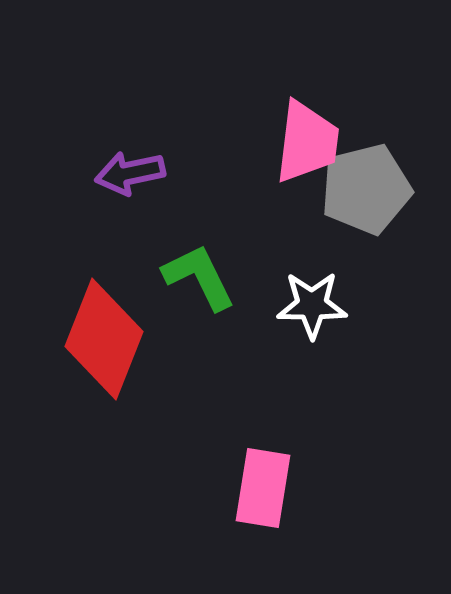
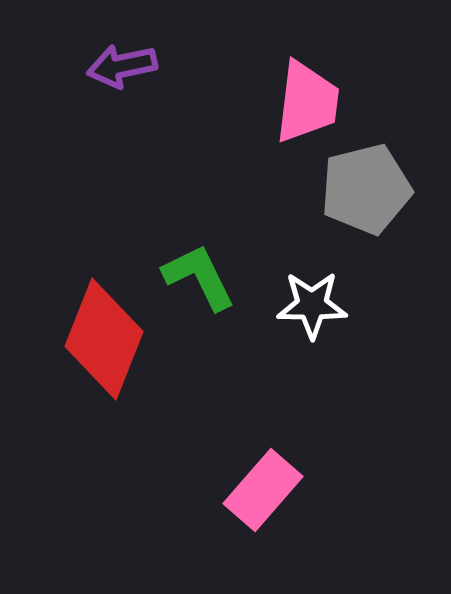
pink trapezoid: moved 40 px up
purple arrow: moved 8 px left, 107 px up
pink rectangle: moved 2 px down; rotated 32 degrees clockwise
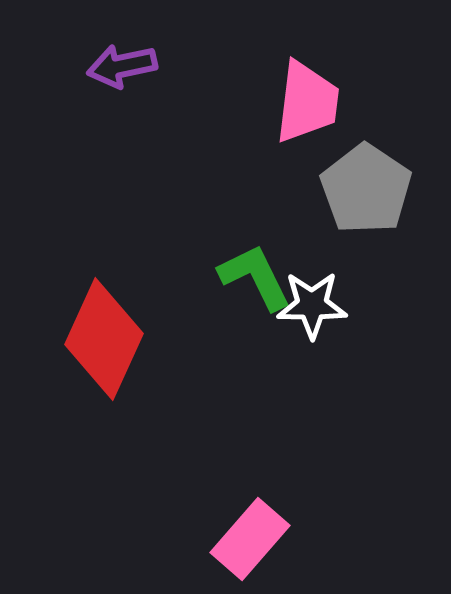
gray pentagon: rotated 24 degrees counterclockwise
green L-shape: moved 56 px right
red diamond: rotated 3 degrees clockwise
pink rectangle: moved 13 px left, 49 px down
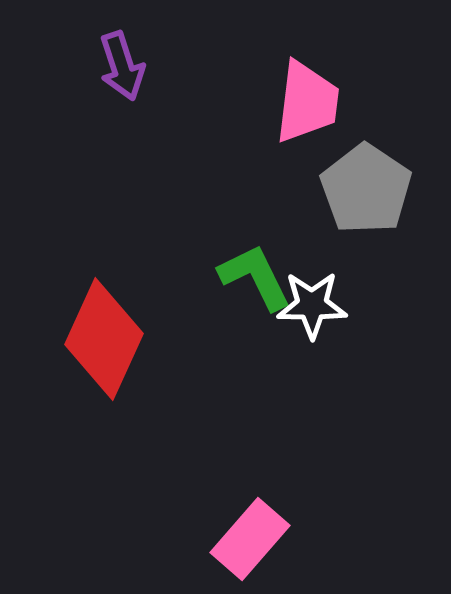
purple arrow: rotated 96 degrees counterclockwise
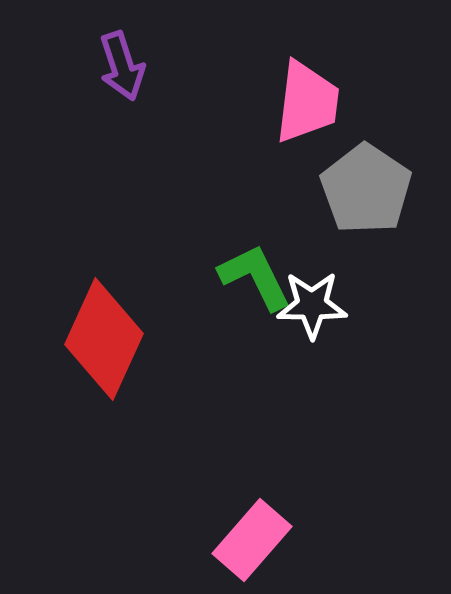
pink rectangle: moved 2 px right, 1 px down
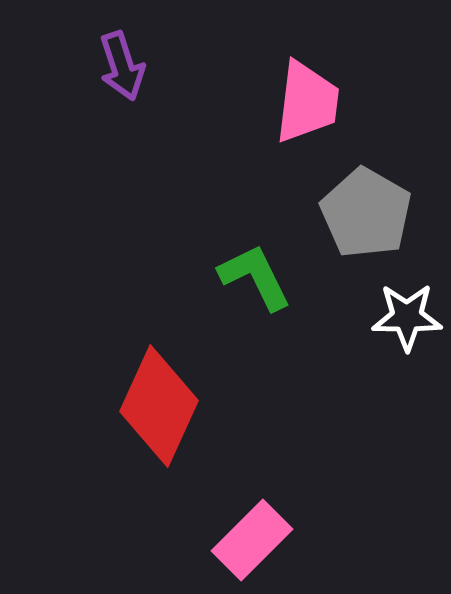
gray pentagon: moved 24 px down; rotated 4 degrees counterclockwise
white star: moved 95 px right, 12 px down
red diamond: moved 55 px right, 67 px down
pink rectangle: rotated 4 degrees clockwise
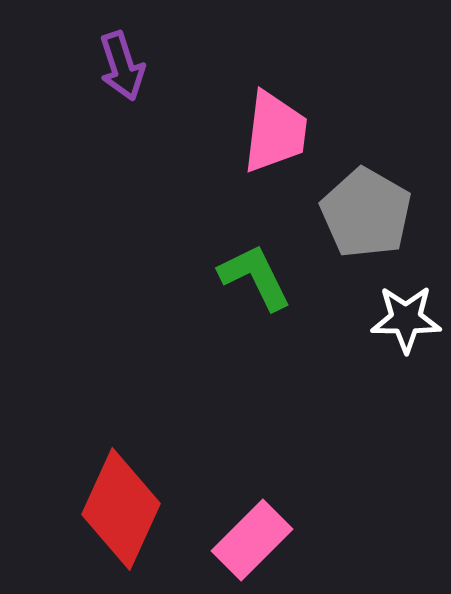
pink trapezoid: moved 32 px left, 30 px down
white star: moved 1 px left, 2 px down
red diamond: moved 38 px left, 103 px down
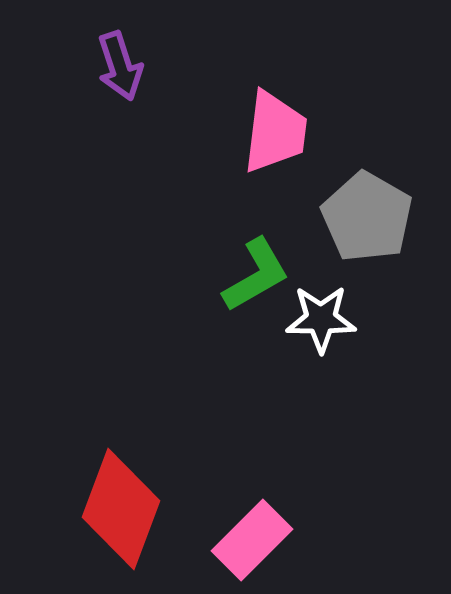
purple arrow: moved 2 px left
gray pentagon: moved 1 px right, 4 px down
green L-shape: moved 1 px right, 2 px up; rotated 86 degrees clockwise
white star: moved 85 px left
red diamond: rotated 4 degrees counterclockwise
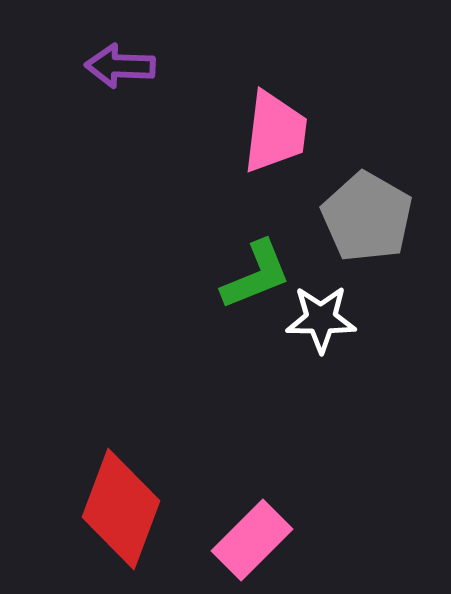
purple arrow: rotated 110 degrees clockwise
green L-shape: rotated 8 degrees clockwise
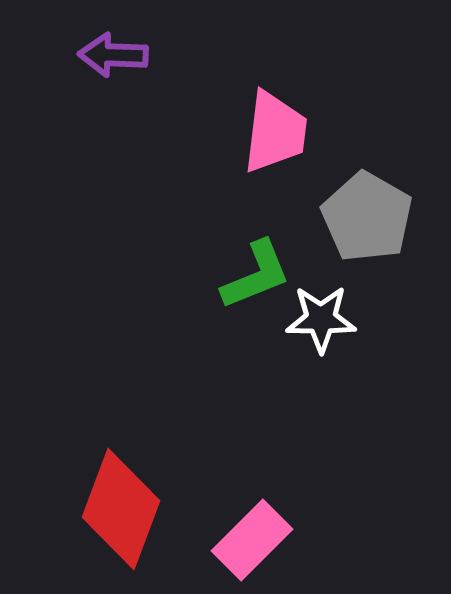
purple arrow: moved 7 px left, 11 px up
